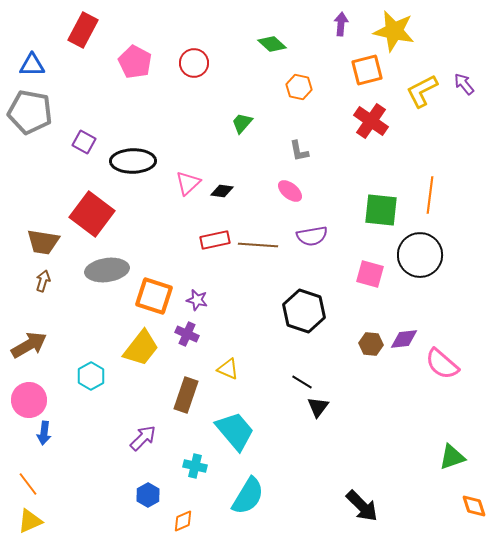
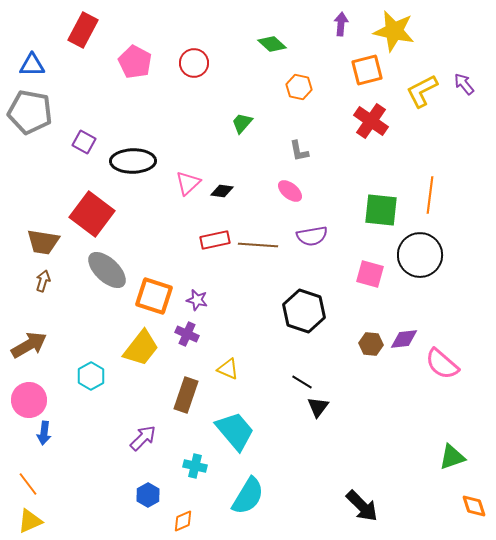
gray ellipse at (107, 270): rotated 51 degrees clockwise
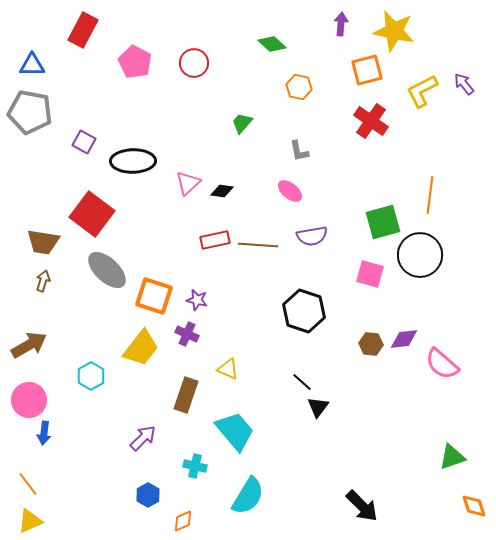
green square at (381, 210): moved 2 px right, 12 px down; rotated 21 degrees counterclockwise
black line at (302, 382): rotated 10 degrees clockwise
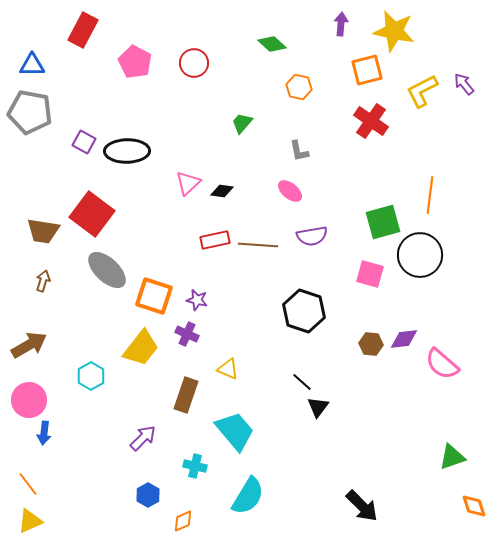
black ellipse at (133, 161): moved 6 px left, 10 px up
brown trapezoid at (43, 242): moved 11 px up
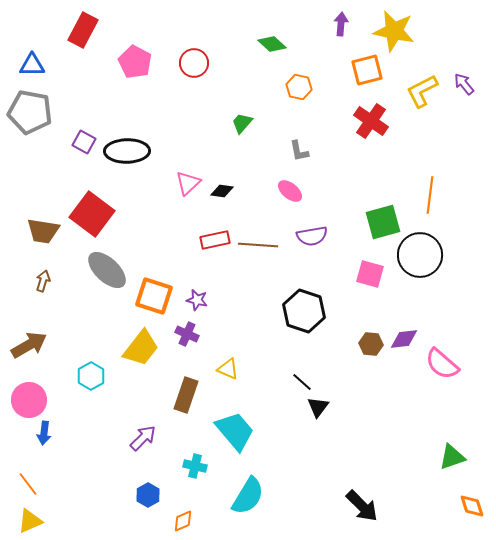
orange diamond at (474, 506): moved 2 px left
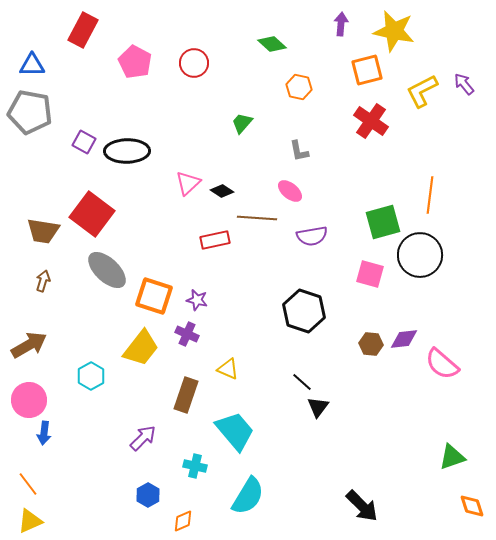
black diamond at (222, 191): rotated 25 degrees clockwise
brown line at (258, 245): moved 1 px left, 27 px up
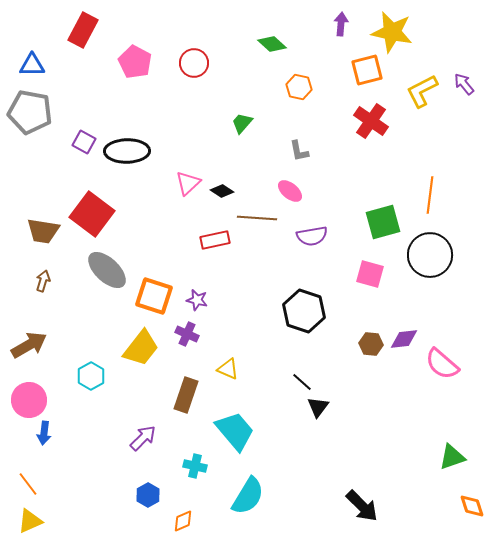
yellow star at (394, 31): moved 2 px left, 1 px down
black circle at (420, 255): moved 10 px right
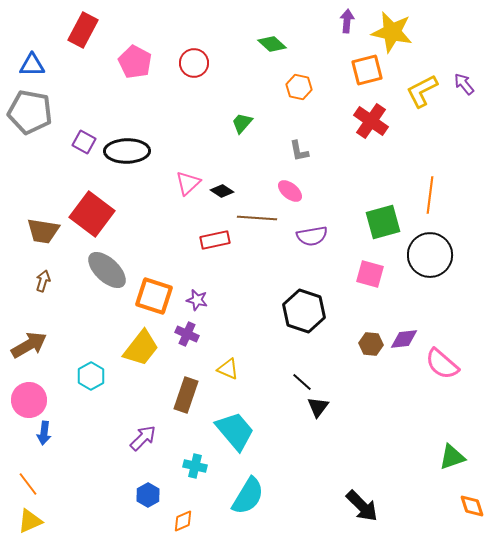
purple arrow at (341, 24): moved 6 px right, 3 px up
